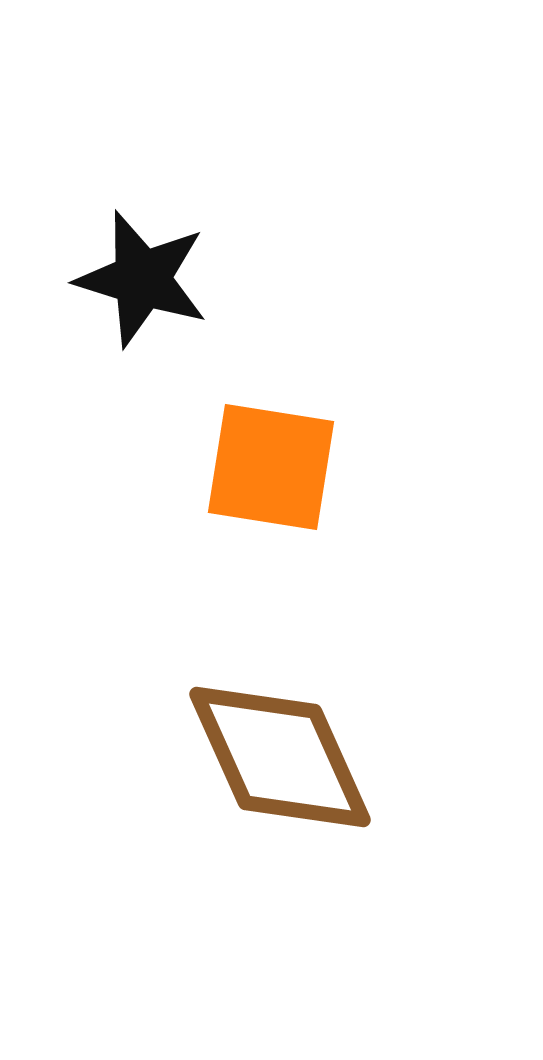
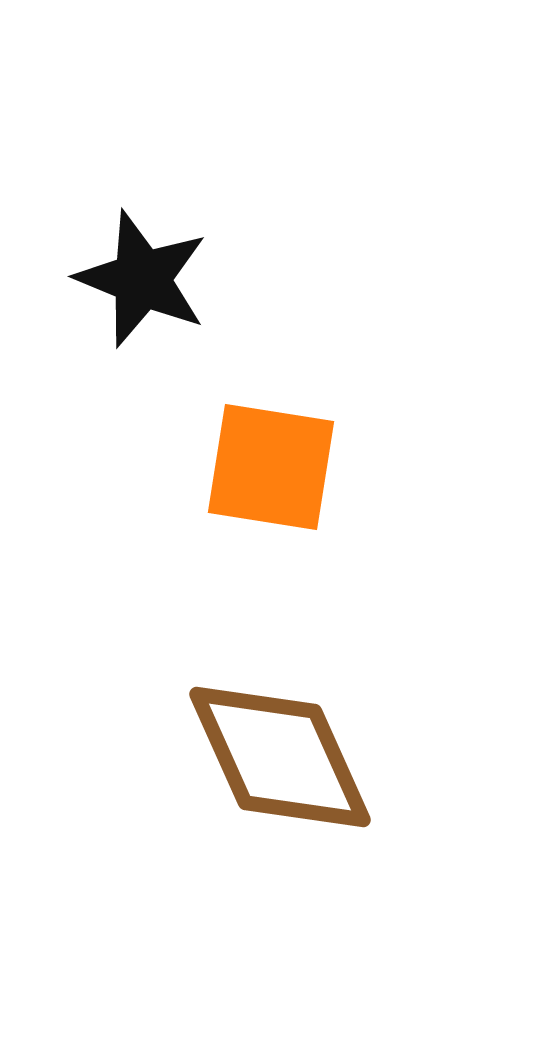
black star: rotated 5 degrees clockwise
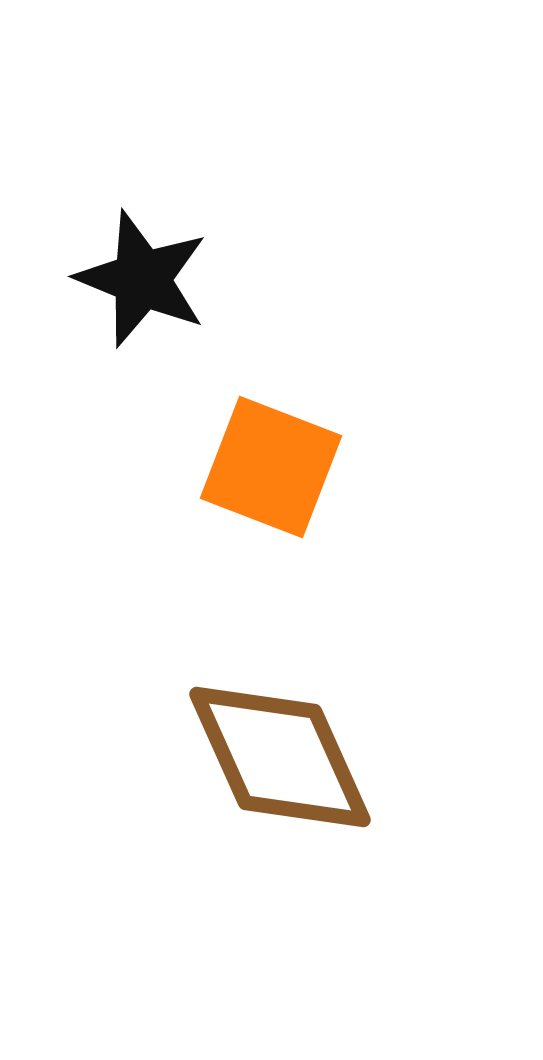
orange square: rotated 12 degrees clockwise
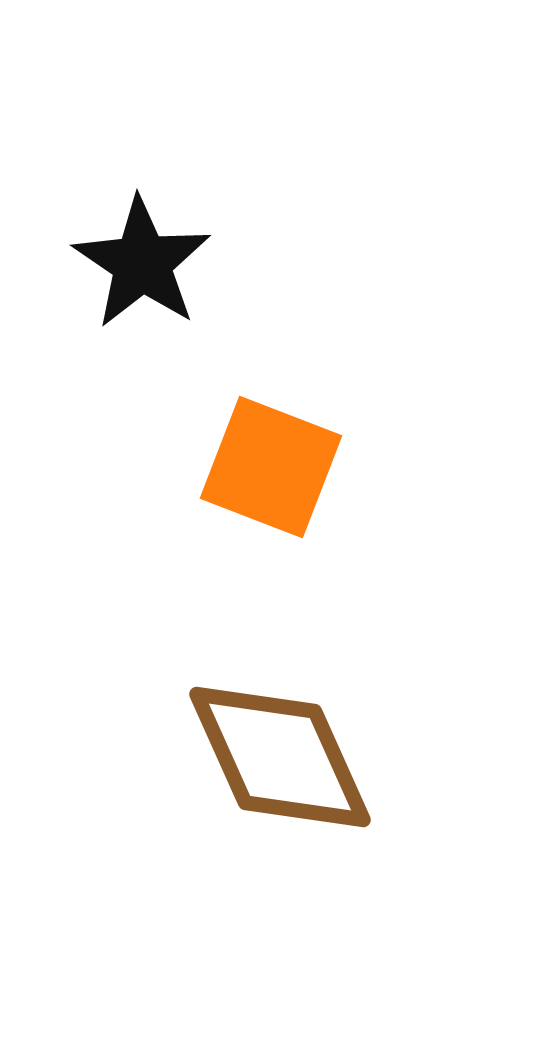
black star: moved 16 px up; rotated 12 degrees clockwise
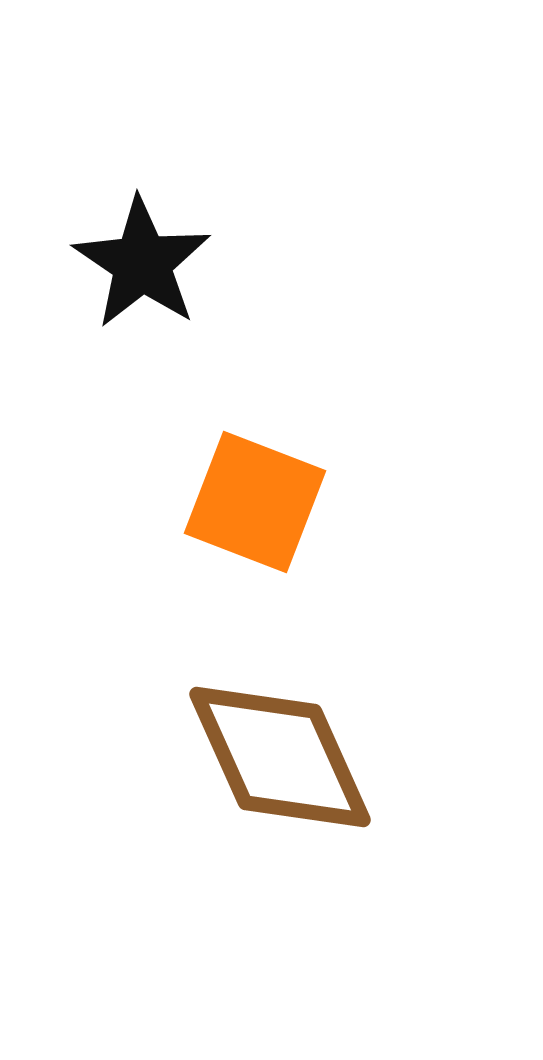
orange square: moved 16 px left, 35 px down
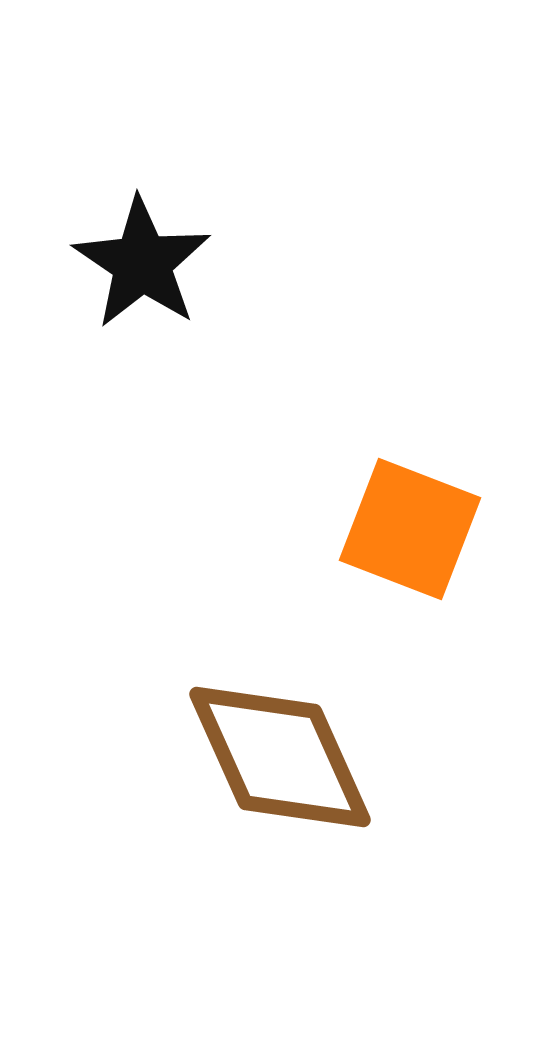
orange square: moved 155 px right, 27 px down
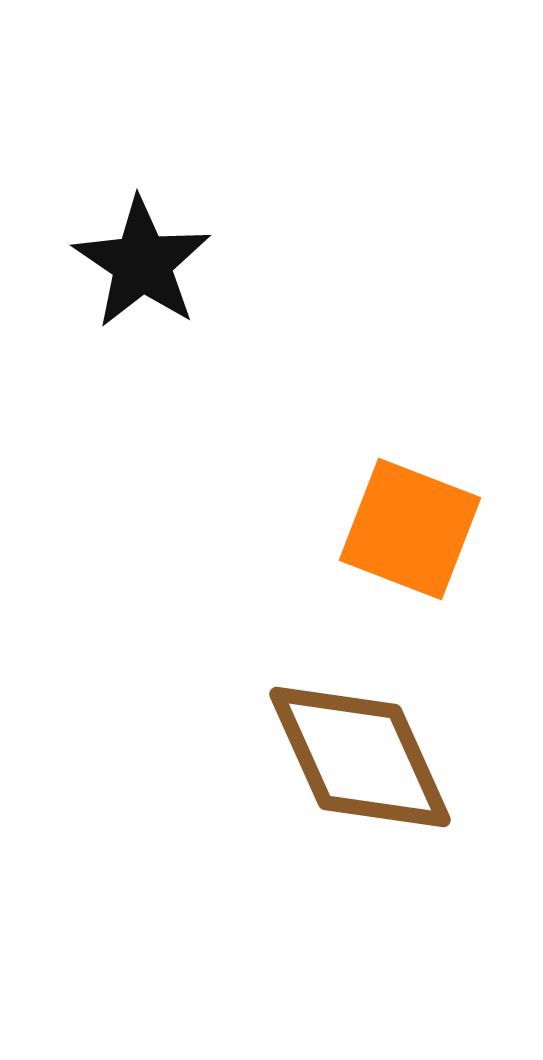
brown diamond: moved 80 px right
